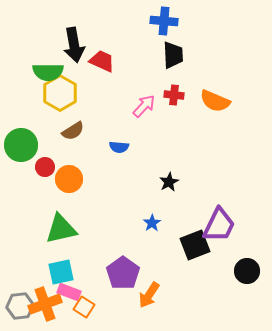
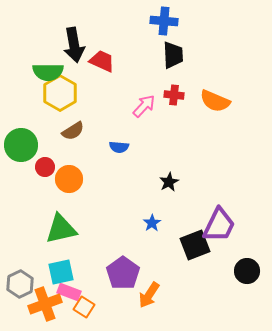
gray hexagon: moved 22 px up; rotated 20 degrees counterclockwise
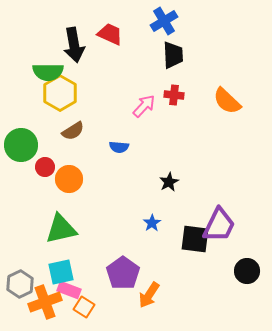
blue cross: rotated 36 degrees counterclockwise
red trapezoid: moved 8 px right, 27 px up
orange semicircle: moved 12 px right; rotated 20 degrees clockwise
black square: moved 6 px up; rotated 28 degrees clockwise
pink rectangle: moved 2 px up
orange cross: moved 2 px up
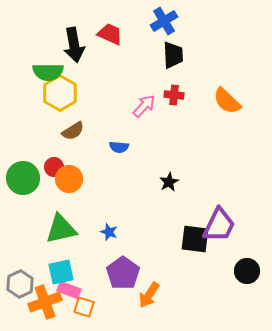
green circle: moved 2 px right, 33 px down
red circle: moved 9 px right
blue star: moved 43 px left, 9 px down; rotated 18 degrees counterclockwise
orange square: rotated 15 degrees counterclockwise
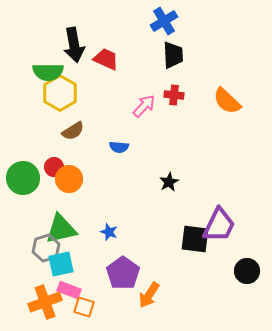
red trapezoid: moved 4 px left, 25 px down
cyan square: moved 8 px up
gray hexagon: moved 26 px right, 36 px up; rotated 8 degrees clockwise
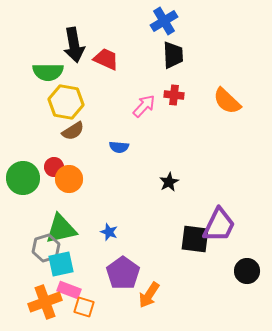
yellow hexagon: moved 6 px right, 9 px down; rotated 20 degrees counterclockwise
